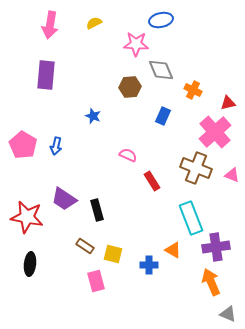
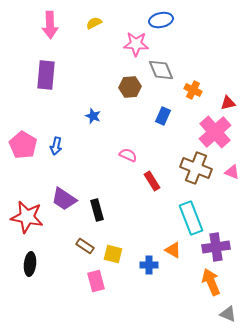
pink arrow: rotated 12 degrees counterclockwise
pink triangle: moved 3 px up
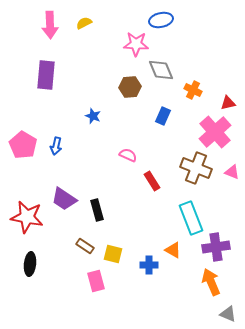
yellow semicircle: moved 10 px left
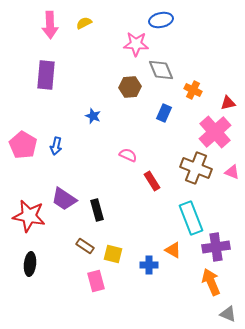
blue rectangle: moved 1 px right, 3 px up
red star: moved 2 px right, 1 px up
